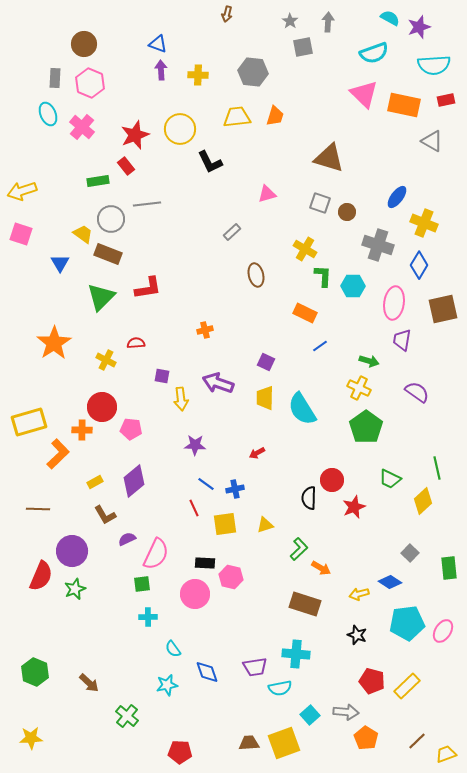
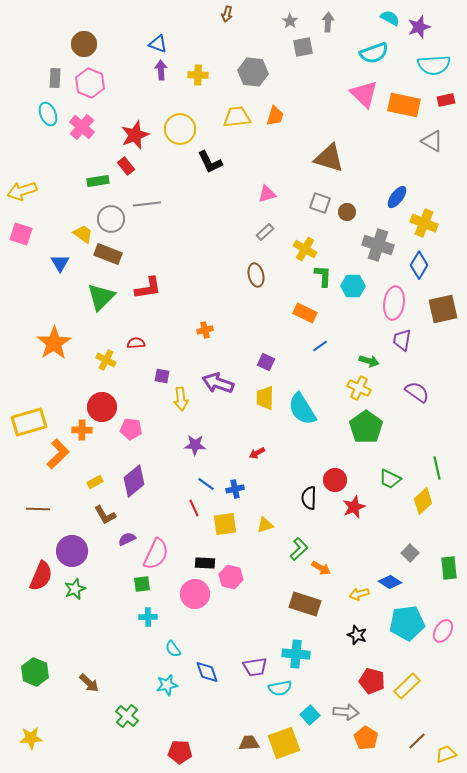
gray rectangle at (232, 232): moved 33 px right
red circle at (332, 480): moved 3 px right
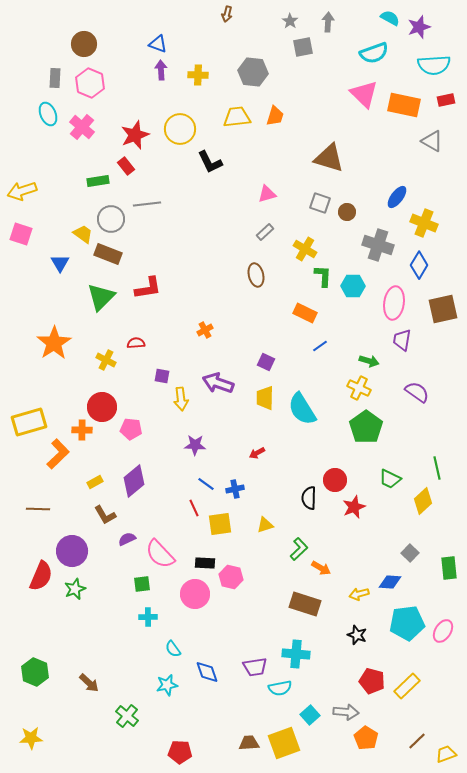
orange cross at (205, 330): rotated 14 degrees counterclockwise
yellow square at (225, 524): moved 5 px left
pink semicircle at (156, 554): moved 4 px right; rotated 112 degrees clockwise
blue diamond at (390, 582): rotated 30 degrees counterclockwise
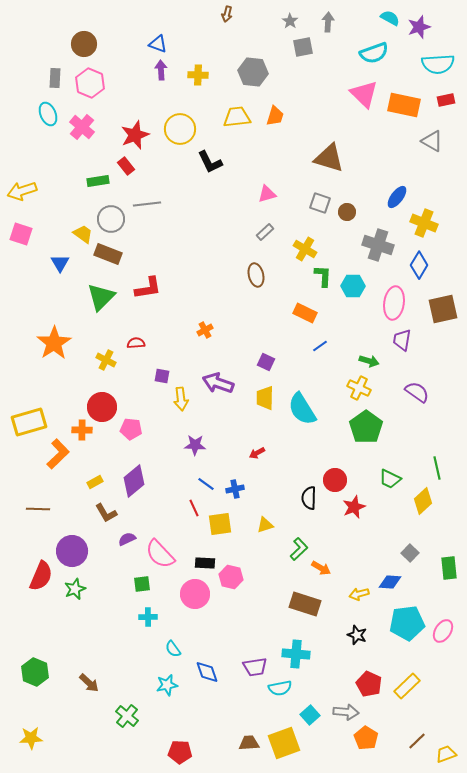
cyan semicircle at (434, 65): moved 4 px right, 1 px up
brown L-shape at (105, 515): moved 1 px right, 2 px up
red pentagon at (372, 681): moved 3 px left, 3 px down; rotated 10 degrees clockwise
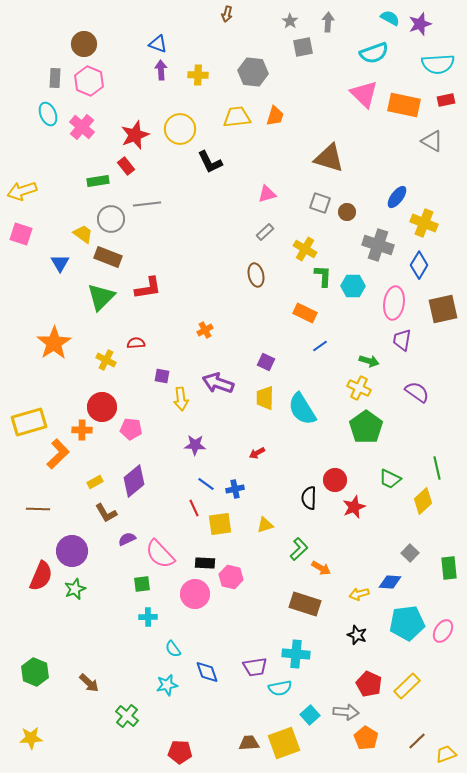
purple star at (419, 27): moved 1 px right, 3 px up
pink hexagon at (90, 83): moved 1 px left, 2 px up
brown rectangle at (108, 254): moved 3 px down
